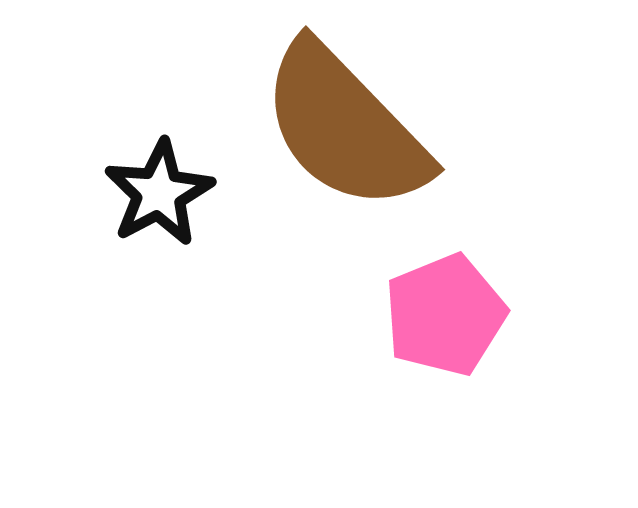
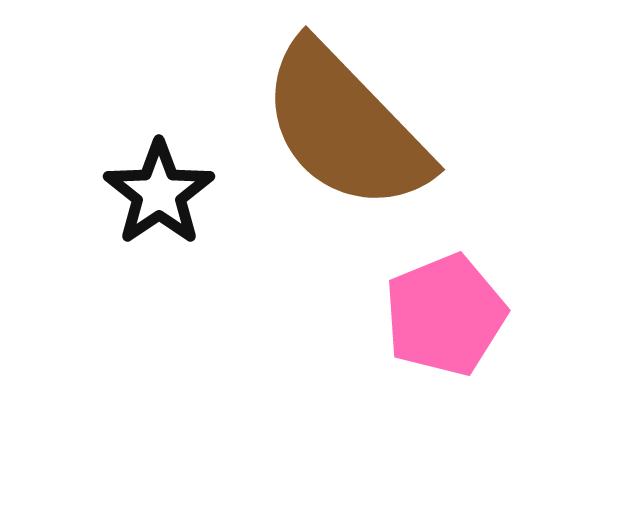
black star: rotated 6 degrees counterclockwise
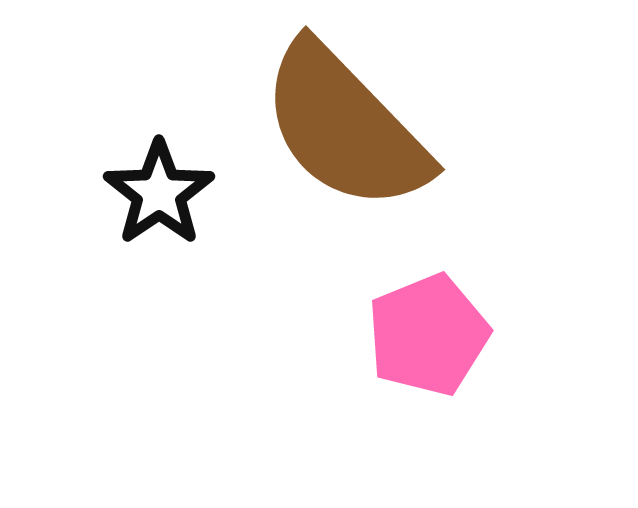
pink pentagon: moved 17 px left, 20 px down
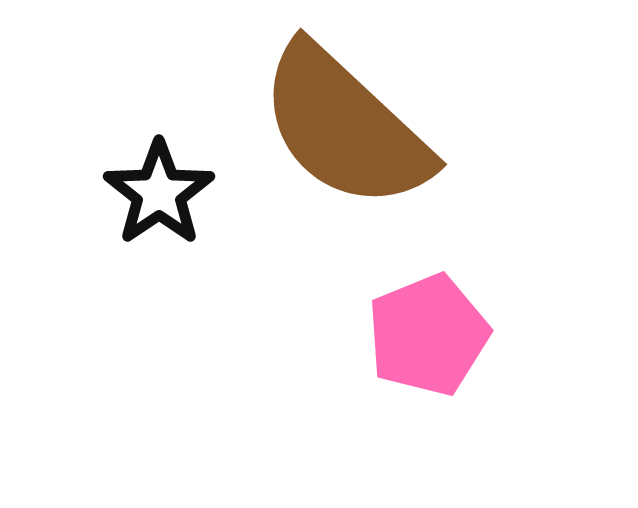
brown semicircle: rotated 3 degrees counterclockwise
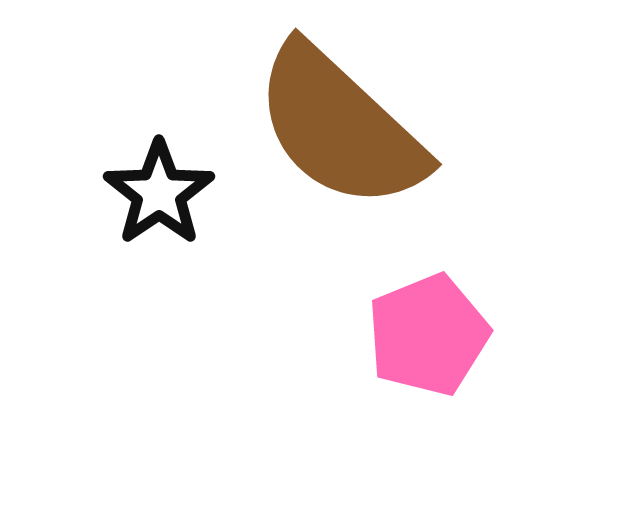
brown semicircle: moved 5 px left
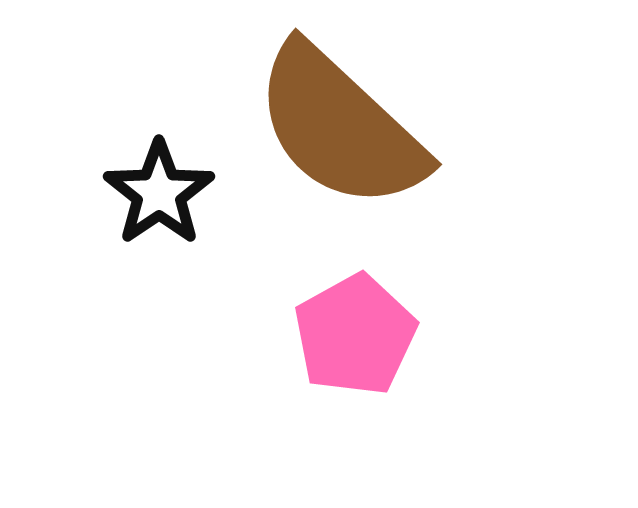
pink pentagon: moved 73 px left; rotated 7 degrees counterclockwise
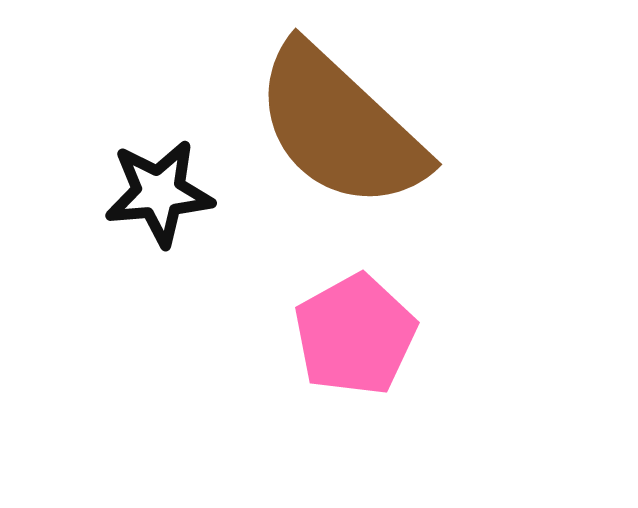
black star: rotated 29 degrees clockwise
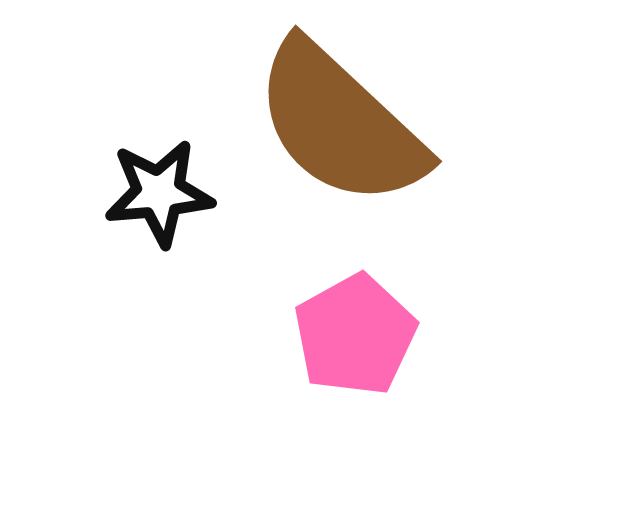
brown semicircle: moved 3 px up
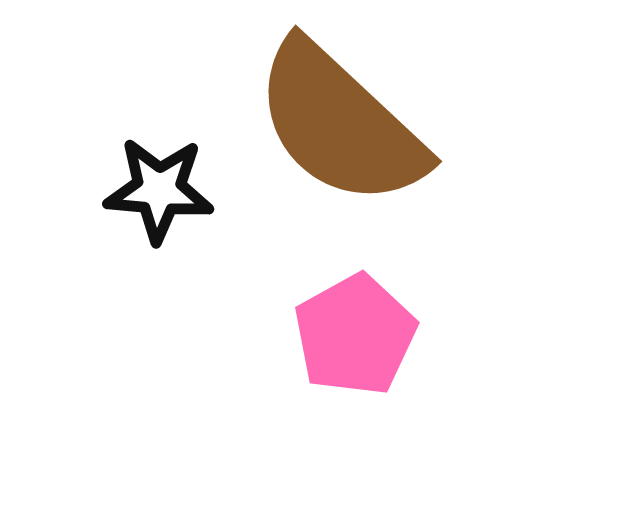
black star: moved 3 px up; rotated 10 degrees clockwise
